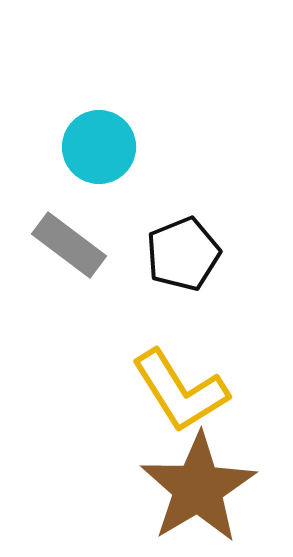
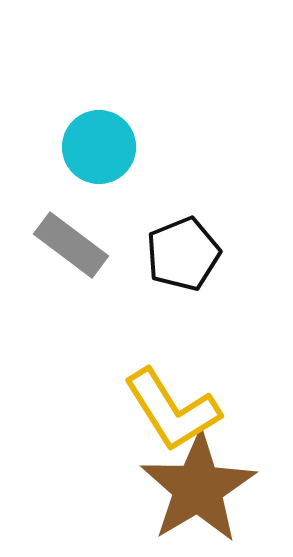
gray rectangle: moved 2 px right
yellow L-shape: moved 8 px left, 19 px down
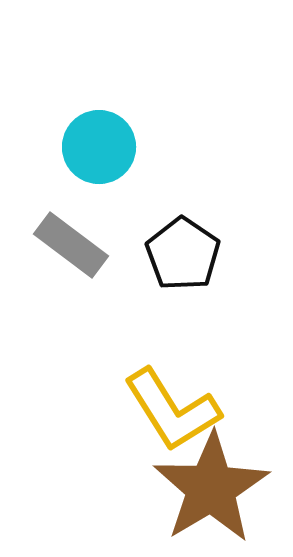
black pentagon: rotated 16 degrees counterclockwise
brown star: moved 13 px right
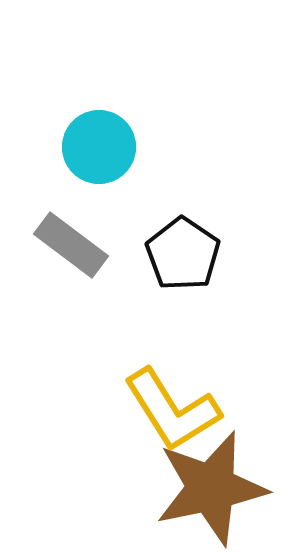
brown star: rotated 19 degrees clockwise
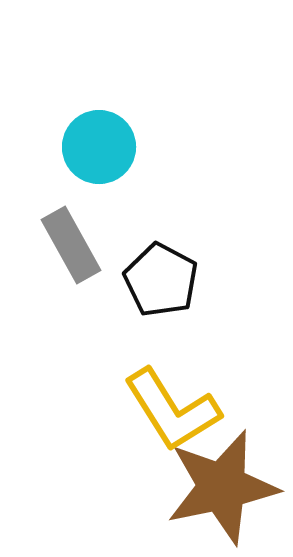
gray rectangle: rotated 24 degrees clockwise
black pentagon: moved 22 px left, 26 px down; rotated 6 degrees counterclockwise
brown star: moved 11 px right, 1 px up
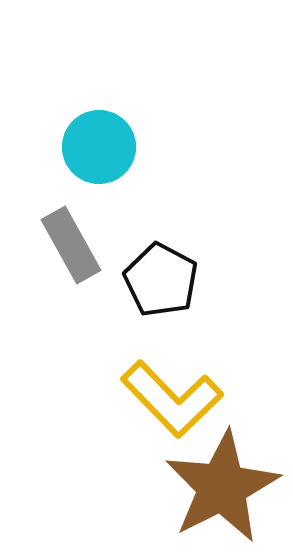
yellow L-shape: moved 11 px up; rotated 12 degrees counterclockwise
brown star: rotated 15 degrees counterclockwise
